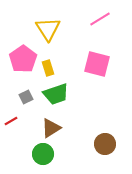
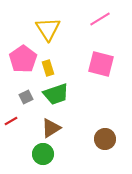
pink square: moved 4 px right
brown circle: moved 5 px up
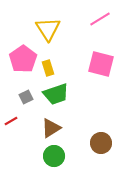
brown circle: moved 4 px left, 4 px down
green circle: moved 11 px right, 2 px down
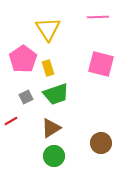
pink line: moved 2 px left, 2 px up; rotated 30 degrees clockwise
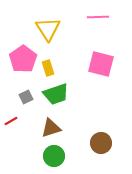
brown triangle: rotated 15 degrees clockwise
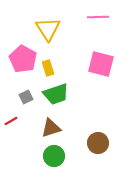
pink pentagon: rotated 8 degrees counterclockwise
brown circle: moved 3 px left
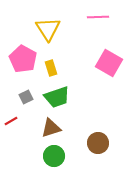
pink square: moved 8 px right, 1 px up; rotated 16 degrees clockwise
yellow rectangle: moved 3 px right
green trapezoid: moved 1 px right, 3 px down
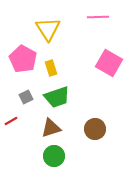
brown circle: moved 3 px left, 14 px up
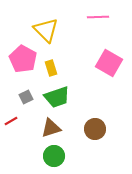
yellow triangle: moved 2 px left, 1 px down; rotated 12 degrees counterclockwise
